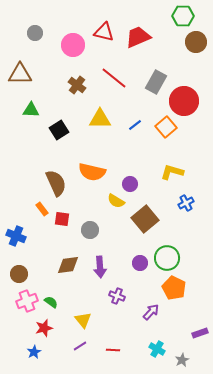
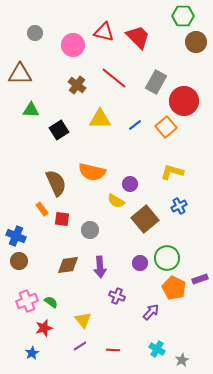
red trapezoid at (138, 37): rotated 68 degrees clockwise
blue cross at (186, 203): moved 7 px left, 3 px down
brown circle at (19, 274): moved 13 px up
purple rectangle at (200, 333): moved 54 px up
blue star at (34, 352): moved 2 px left, 1 px down
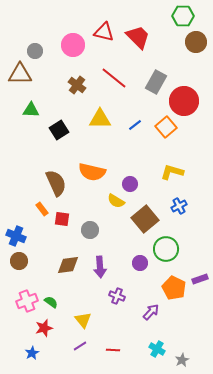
gray circle at (35, 33): moved 18 px down
green circle at (167, 258): moved 1 px left, 9 px up
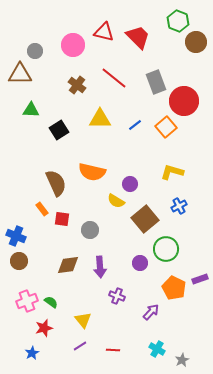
green hexagon at (183, 16): moved 5 px left, 5 px down; rotated 20 degrees clockwise
gray rectangle at (156, 82): rotated 50 degrees counterclockwise
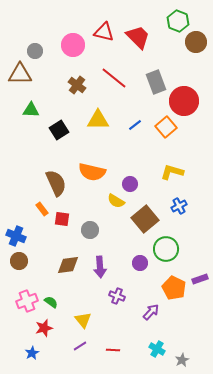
yellow triangle at (100, 119): moved 2 px left, 1 px down
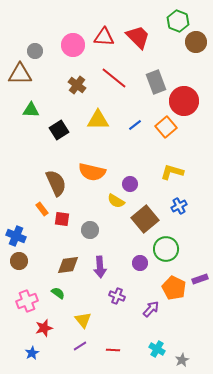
red triangle at (104, 32): moved 5 px down; rotated 10 degrees counterclockwise
green semicircle at (51, 302): moved 7 px right, 9 px up
purple arrow at (151, 312): moved 3 px up
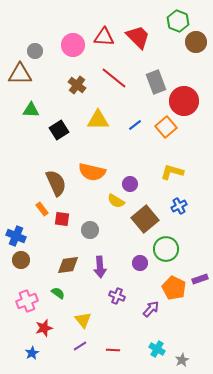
brown circle at (19, 261): moved 2 px right, 1 px up
